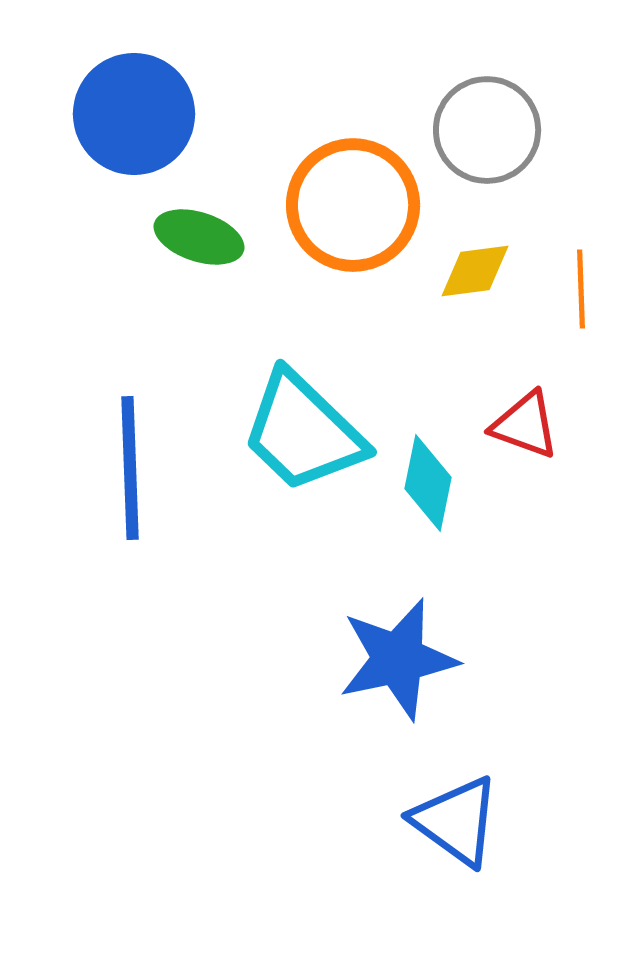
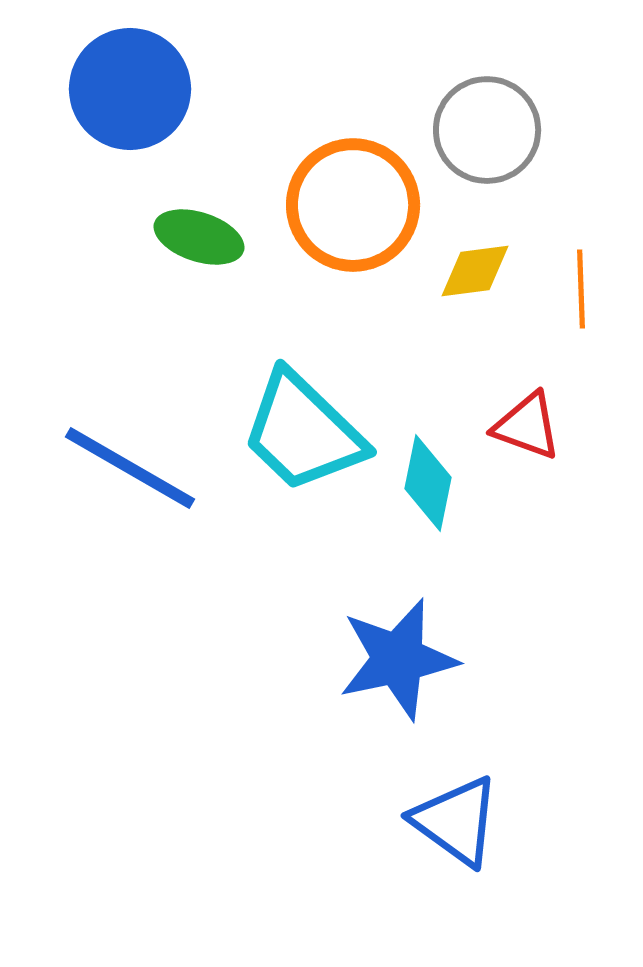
blue circle: moved 4 px left, 25 px up
red triangle: moved 2 px right, 1 px down
blue line: rotated 58 degrees counterclockwise
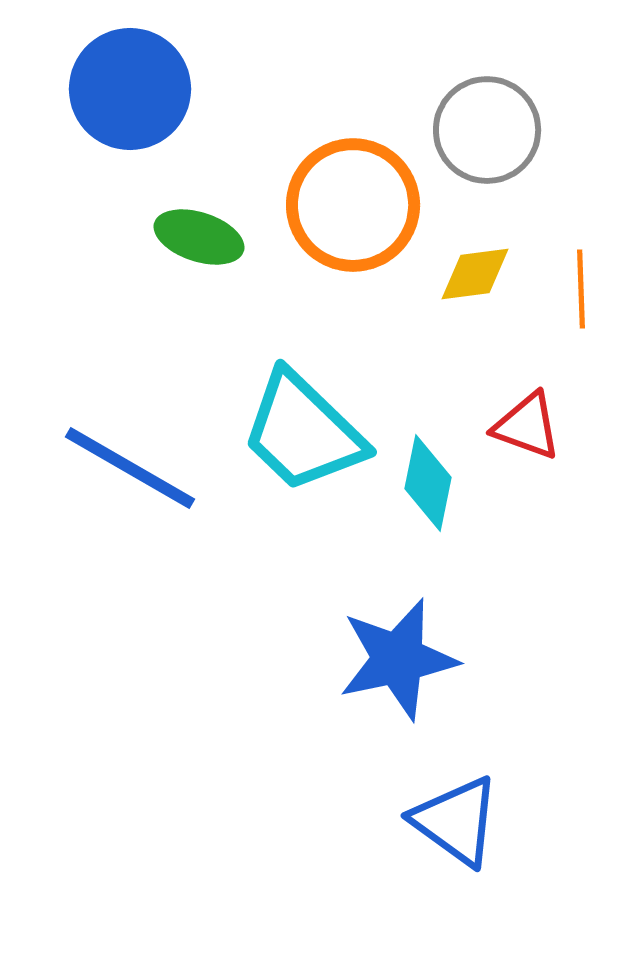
yellow diamond: moved 3 px down
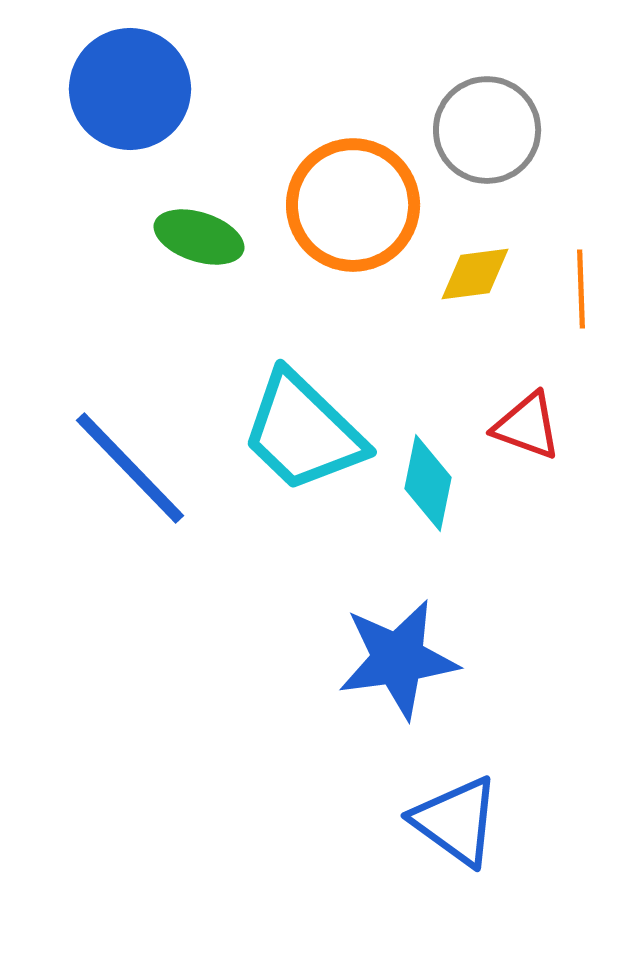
blue line: rotated 16 degrees clockwise
blue star: rotated 4 degrees clockwise
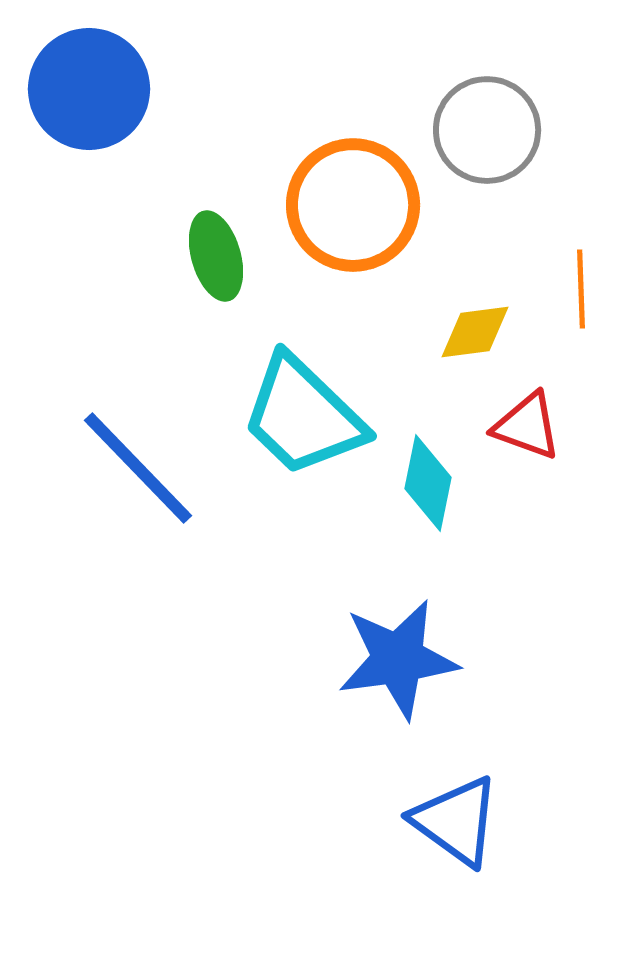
blue circle: moved 41 px left
green ellipse: moved 17 px right, 19 px down; rotated 56 degrees clockwise
yellow diamond: moved 58 px down
cyan trapezoid: moved 16 px up
blue line: moved 8 px right
